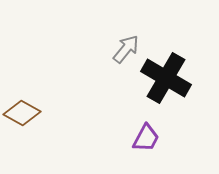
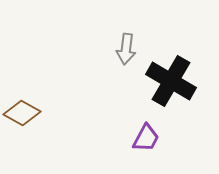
gray arrow: rotated 148 degrees clockwise
black cross: moved 5 px right, 3 px down
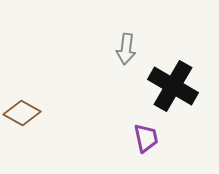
black cross: moved 2 px right, 5 px down
purple trapezoid: rotated 40 degrees counterclockwise
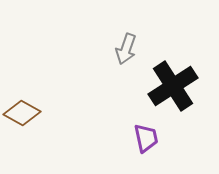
gray arrow: rotated 12 degrees clockwise
black cross: rotated 27 degrees clockwise
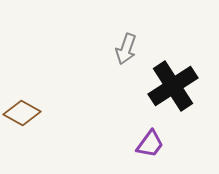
purple trapezoid: moved 4 px right, 6 px down; rotated 48 degrees clockwise
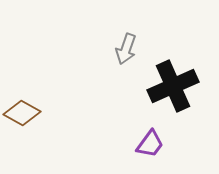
black cross: rotated 9 degrees clockwise
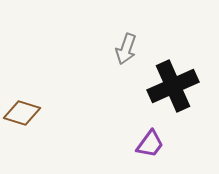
brown diamond: rotated 12 degrees counterclockwise
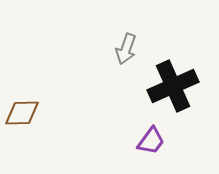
brown diamond: rotated 18 degrees counterclockwise
purple trapezoid: moved 1 px right, 3 px up
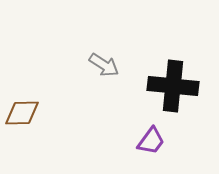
gray arrow: moved 22 px left, 16 px down; rotated 76 degrees counterclockwise
black cross: rotated 30 degrees clockwise
